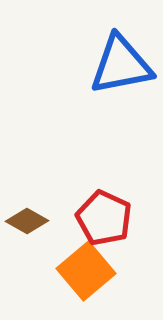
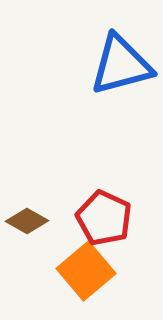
blue triangle: rotated 4 degrees counterclockwise
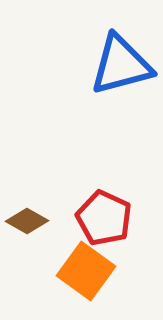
orange square: rotated 14 degrees counterclockwise
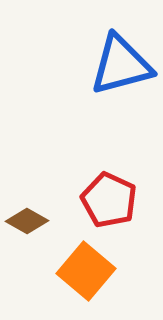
red pentagon: moved 5 px right, 18 px up
orange square: rotated 4 degrees clockwise
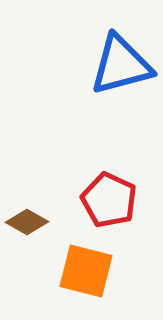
brown diamond: moved 1 px down
orange square: rotated 26 degrees counterclockwise
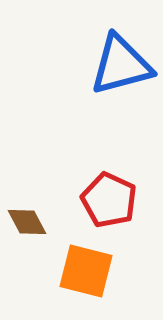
brown diamond: rotated 33 degrees clockwise
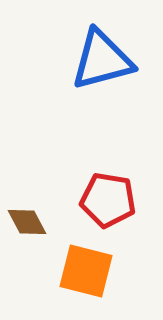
blue triangle: moved 19 px left, 5 px up
red pentagon: moved 1 px left; rotated 16 degrees counterclockwise
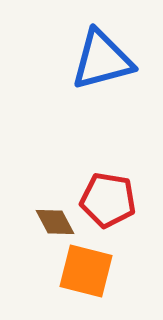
brown diamond: moved 28 px right
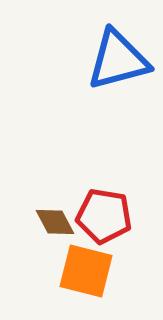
blue triangle: moved 16 px right
red pentagon: moved 4 px left, 16 px down
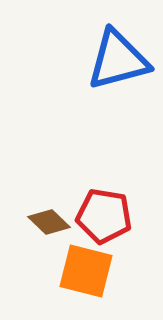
brown diamond: moved 6 px left; rotated 18 degrees counterclockwise
